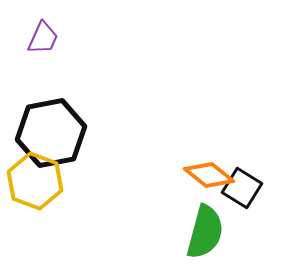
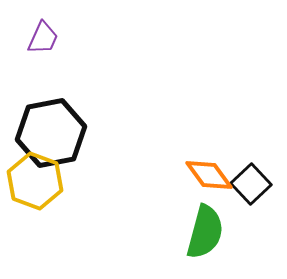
orange diamond: rotated 15 degrees clockwise
black square: moved 9 px right, 4 px up; rotated 15 degrees clockwise
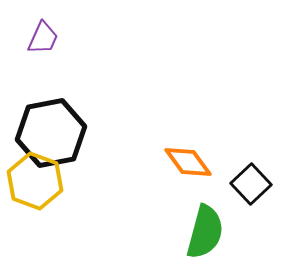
orange diamond: moved 21 px left, 13 px up
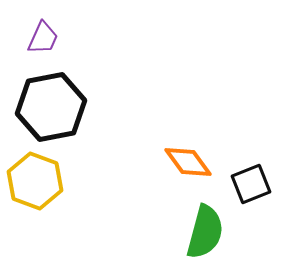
black hexagon: moved 26 px up
black square: rotated 21 degrees clockwise
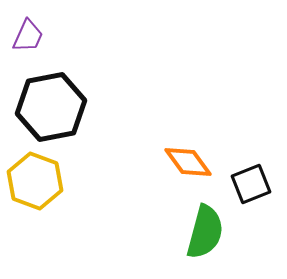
purple trapezoid: moved 15 px left, 2 px up
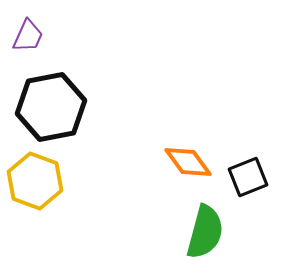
black square: moved 3 px left, 7 px up
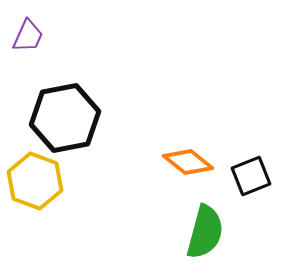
black hexagon: moved 14 px right, 11 px down
orange diamond: rotated 15 degrees counterclockwise
black square: moved 3 px right, 1 px up
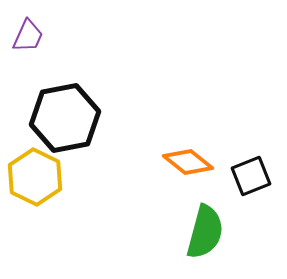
yellow hexagon: moved 4 px up; rotated 6 degrees clockwise
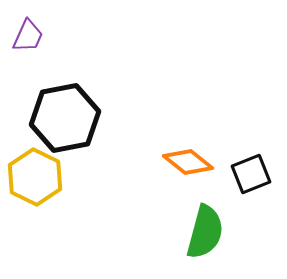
black square: moved 2 px up
